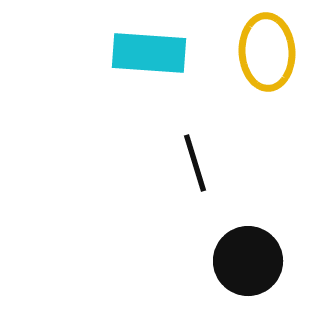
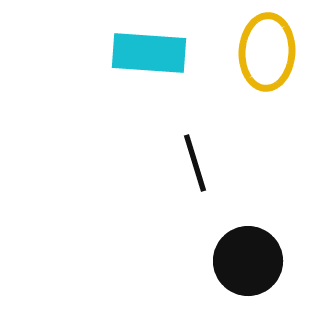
yellow ellipse: rotated 6 degrees clockwise
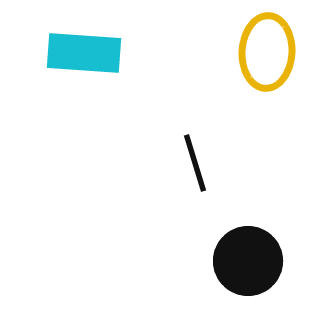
cyan rectangle: moved 65 px left
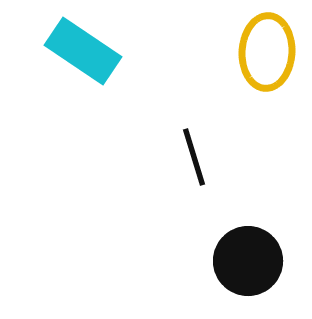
cyan rectangle: moved 1 px left, 2 px up; rotated 30 degrees clockwise
black line: moved 1 px left, 6 px up
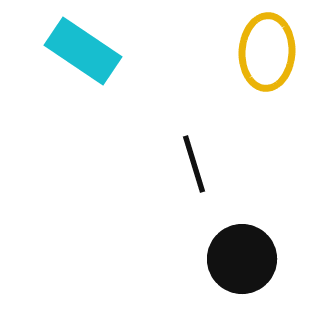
black line: moved 7 px down
black circle: moved 6 px left, 2 px up
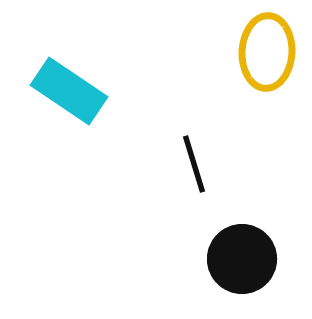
cyan rectangle: moved 14 px left, 40 px down
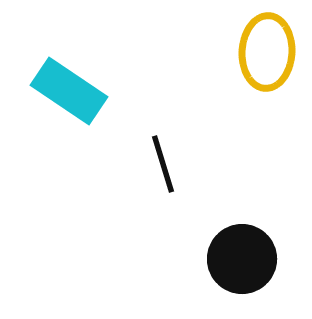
black line: moved 31 px left
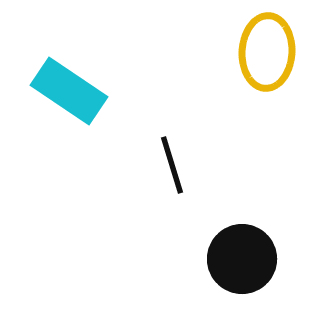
black line: moved 9 px right, 1 px down
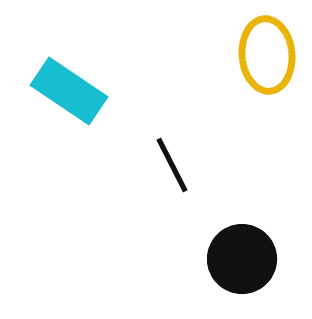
yellow ellipse: moved 3 px down; rotated 8 degrees counterclockwise
black line: rotated 10 degrees counterclockwise
